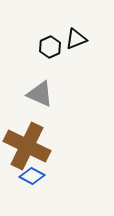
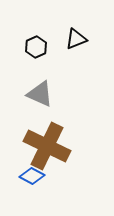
black hexagon: moved 14 px left
brown cross: moved 20 px right
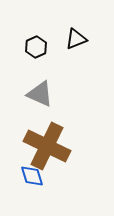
blue diamond: rotated 45 degrees clockwise
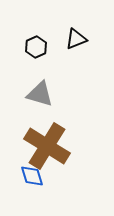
gray triangle: rotated 8 degrees counterclockwise
brown cross: rotated 6 degrees clockwise
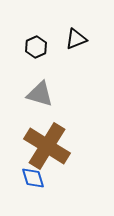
blue diamond: moved 1 px right, 2 px down
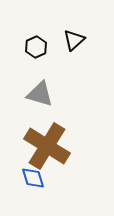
black triangle: moved 2 px left, 1 px down; rotated 20 degrees counterclockwise
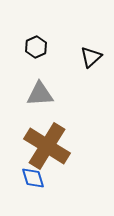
black triangle: moved 17 px right, 17 px down
gray triangle: rotated 20 degrees counterclockwise
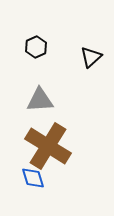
gray triangle: moved 6 px down
brown cross: moved 1 px right
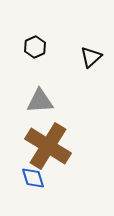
black hexagon: moved 1 px left
gray triangle: moved 1 px down
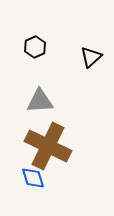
brown cross: rotated 6 degrees counterclockwise
